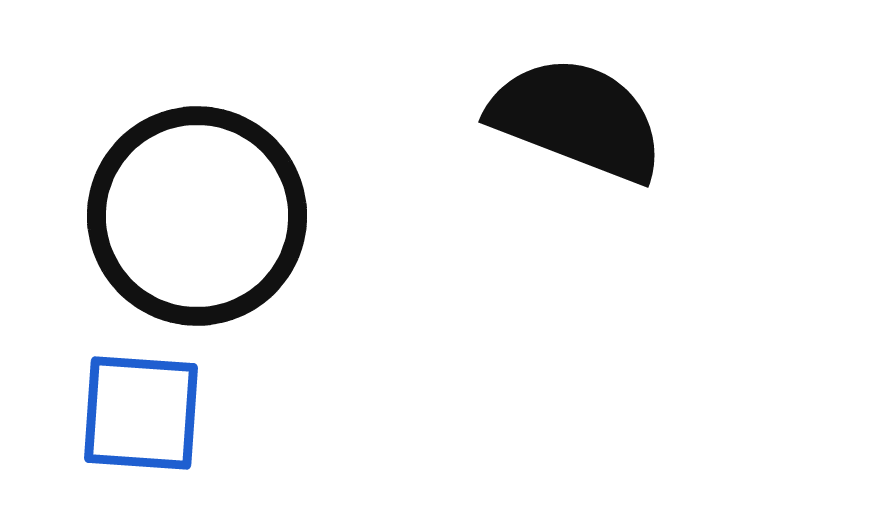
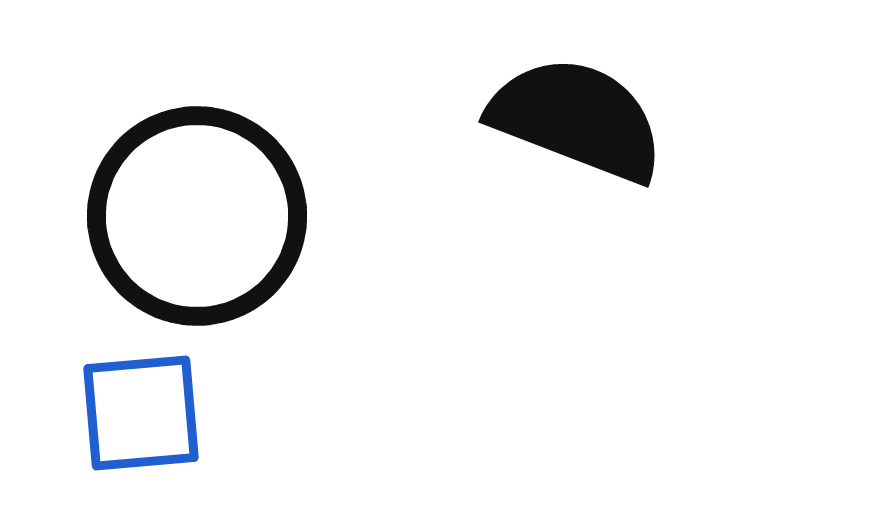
blue square: rotated 9 degrees counterclockwise
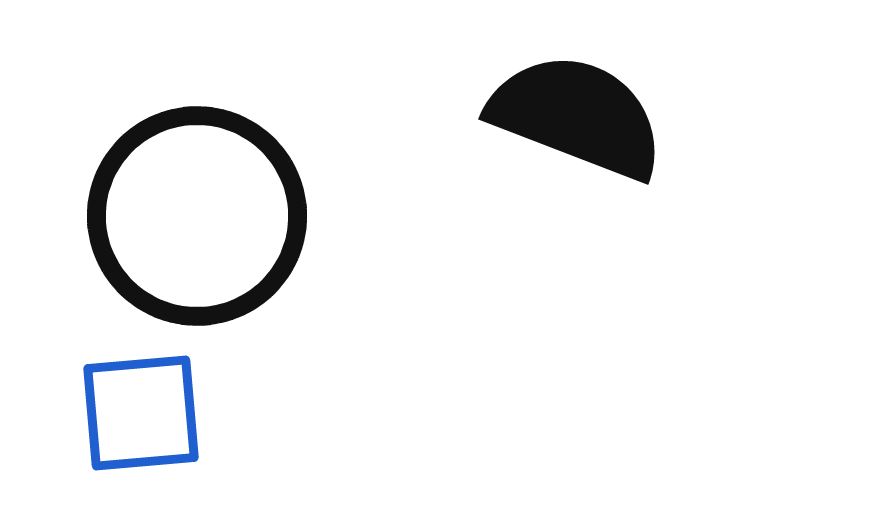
black semicircle: moved 3 px up
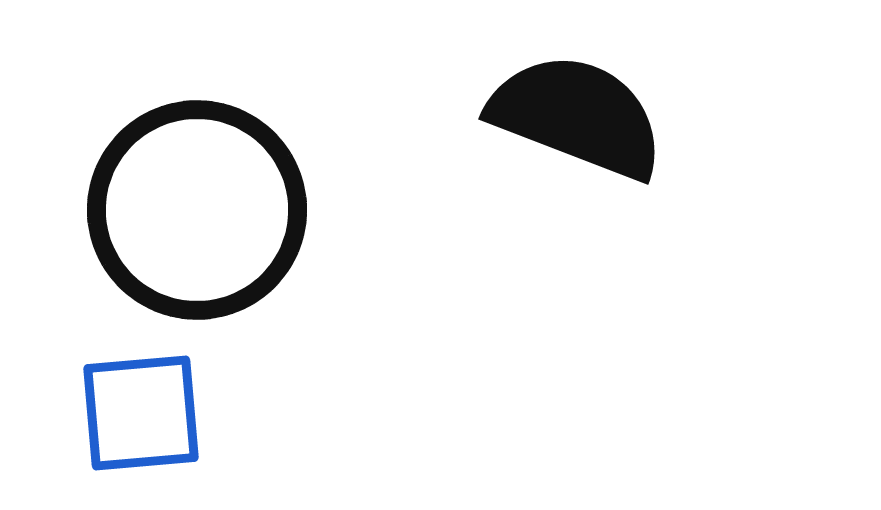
black circle: moved 6 px up
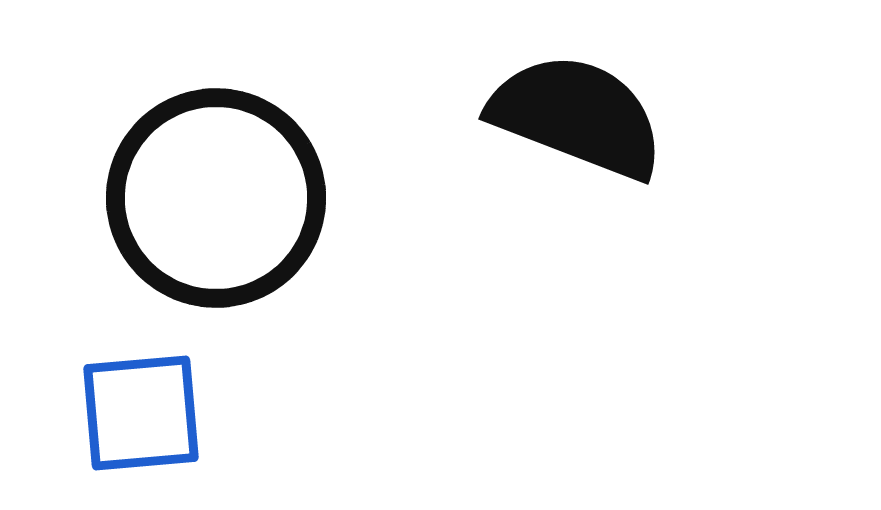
black circle: moved 19 px right, 12 px up
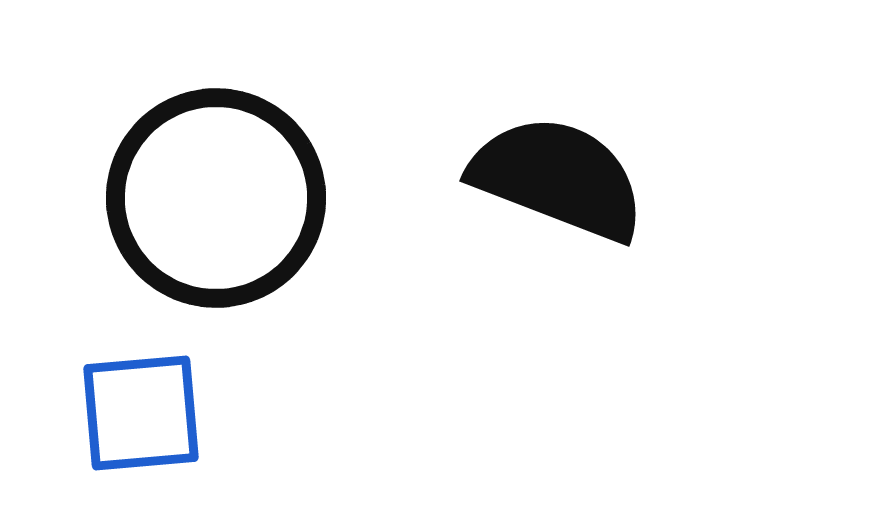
black semicircle: moved 19 px left, 62 px down
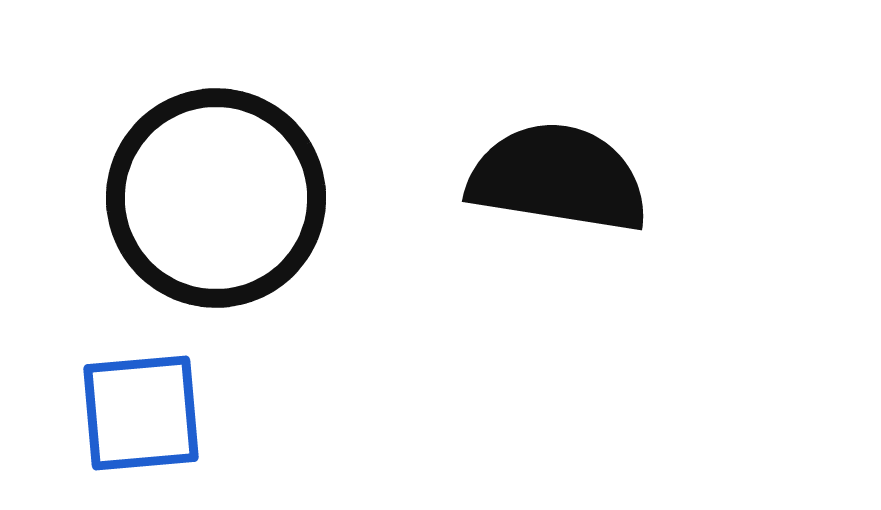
black semicircle: rotated 12 degrees counterclockwise
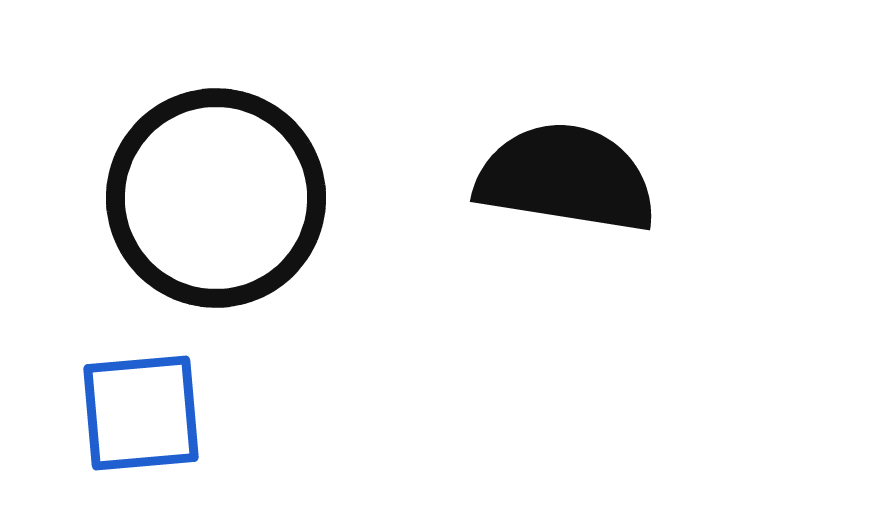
black semicircle: moved 8 px right
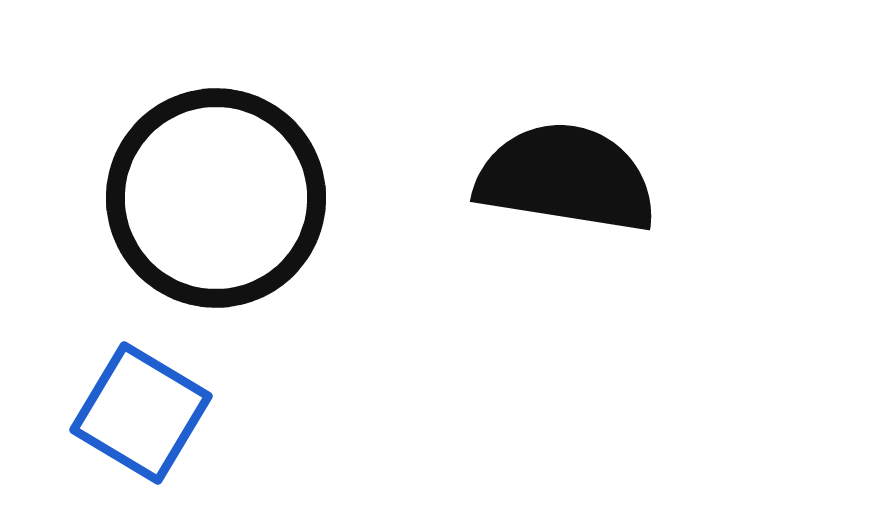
blue square: rotated 36 degrees clockwise
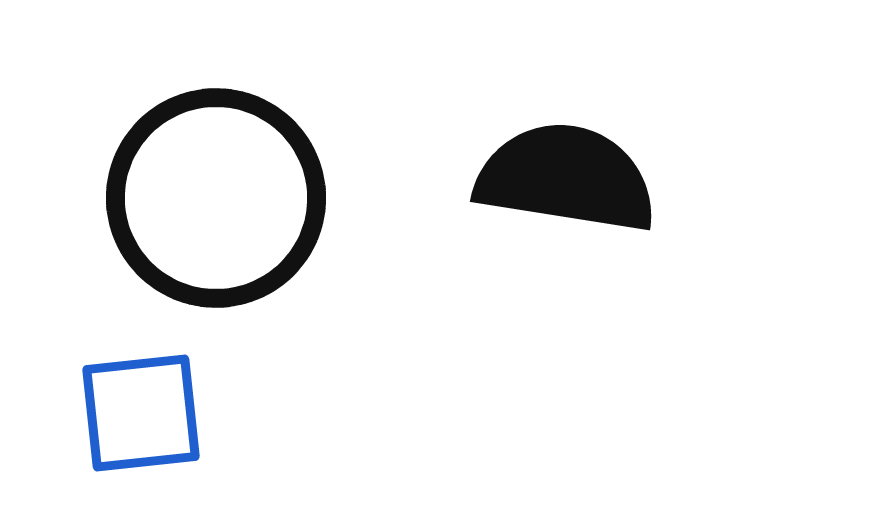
blue square: rotated 37 degrees counterclockwise
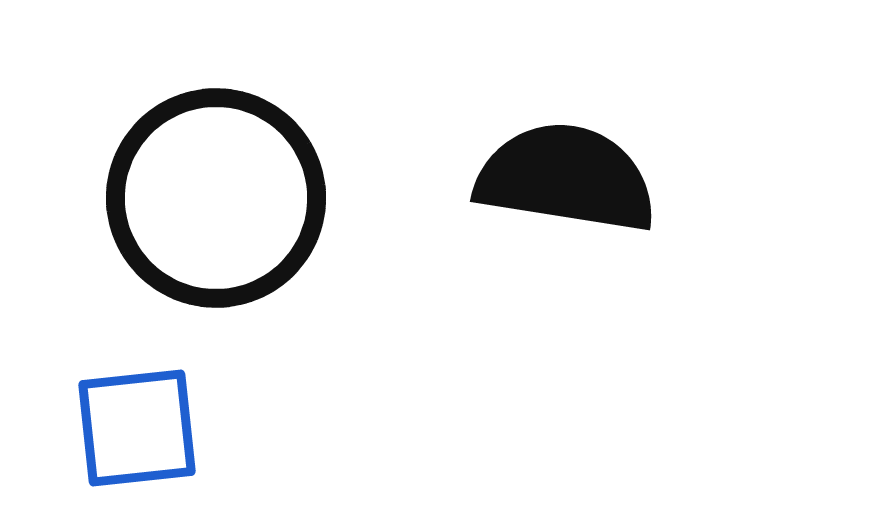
blue square: moved 4 px left, 15 px down
